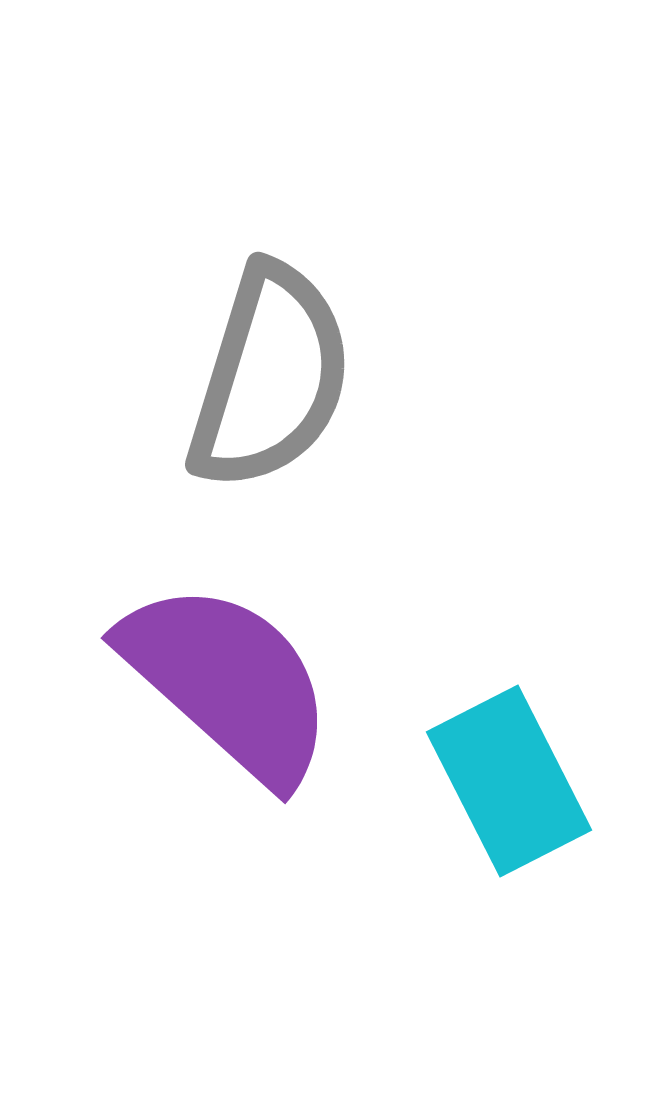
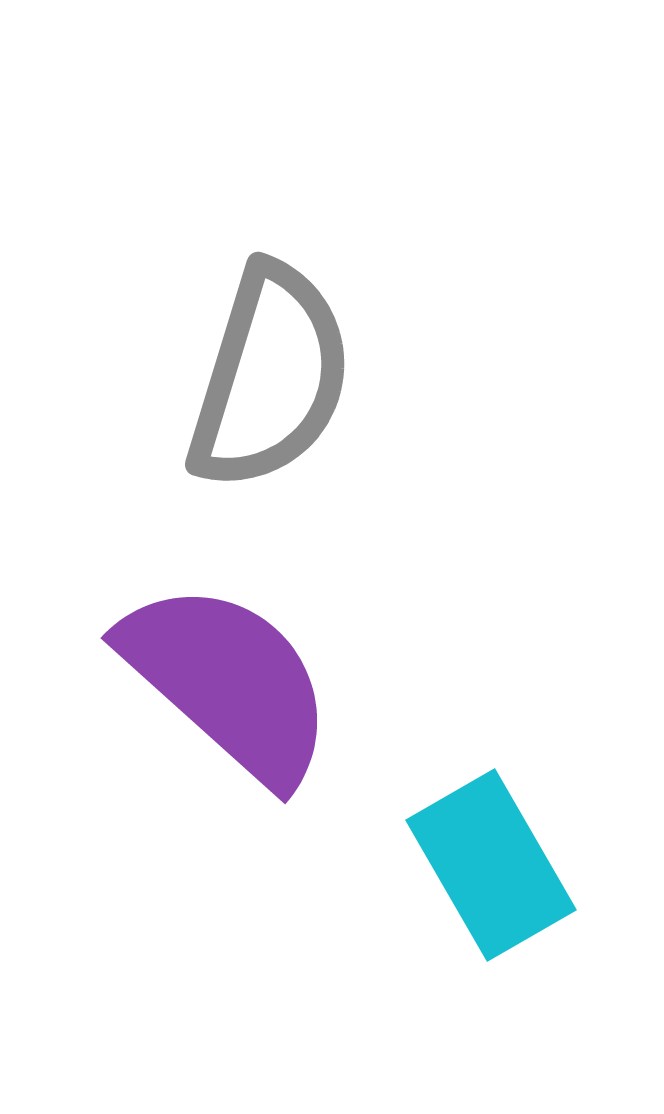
cyan rectangle: moved 18 px left, 84 px down; rotated 3 degrees counterclockwise
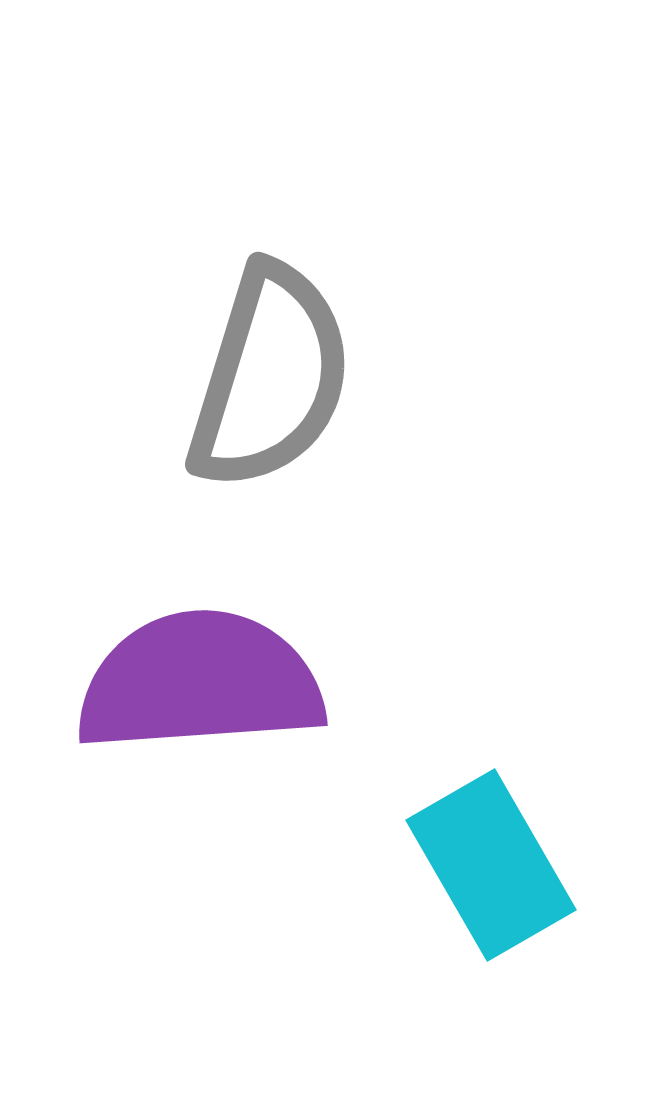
purple semicircle: moved 28 px left; rotated 46 degrees counterclockwise
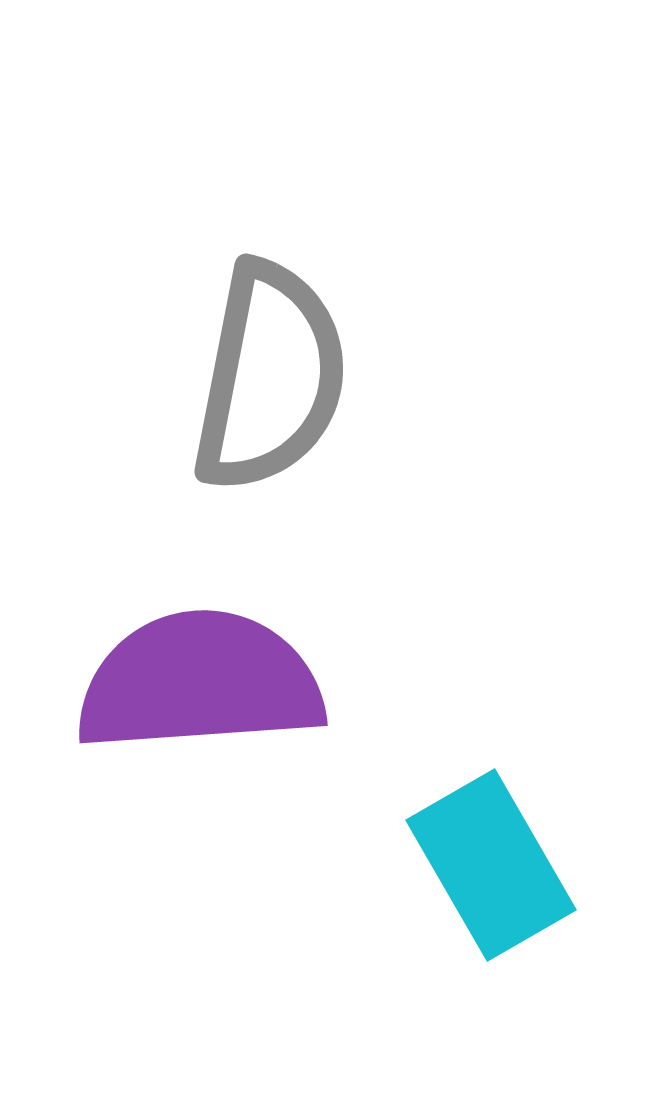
gray semicircle: rotated 6 degrees counterclockwise
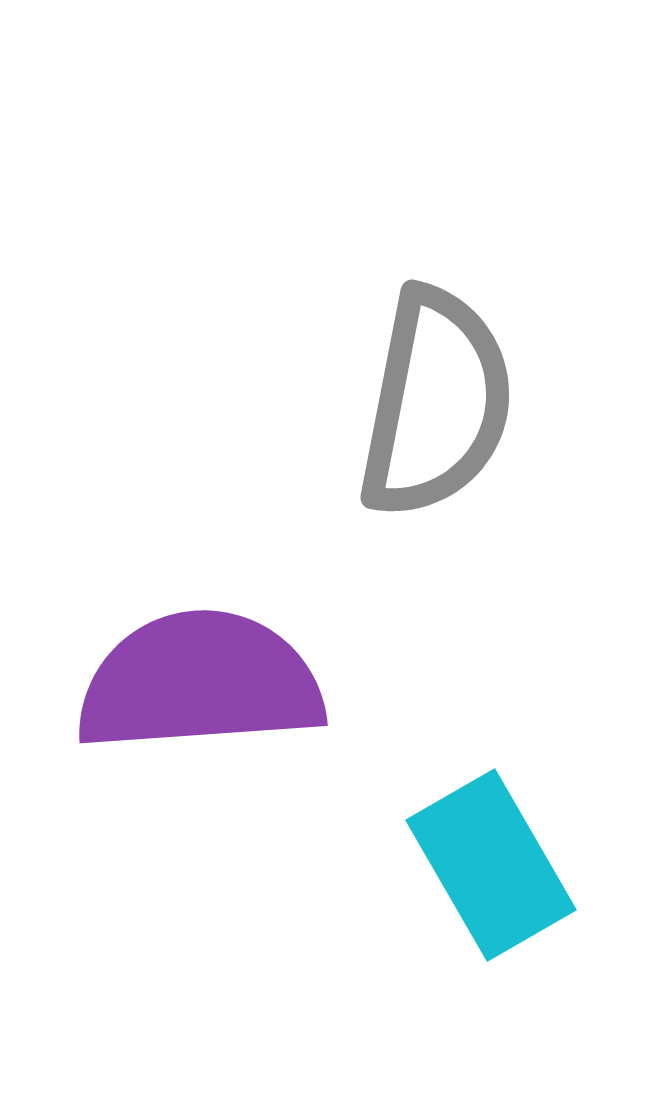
gray semicircle: moved 166 px right, 26 px down
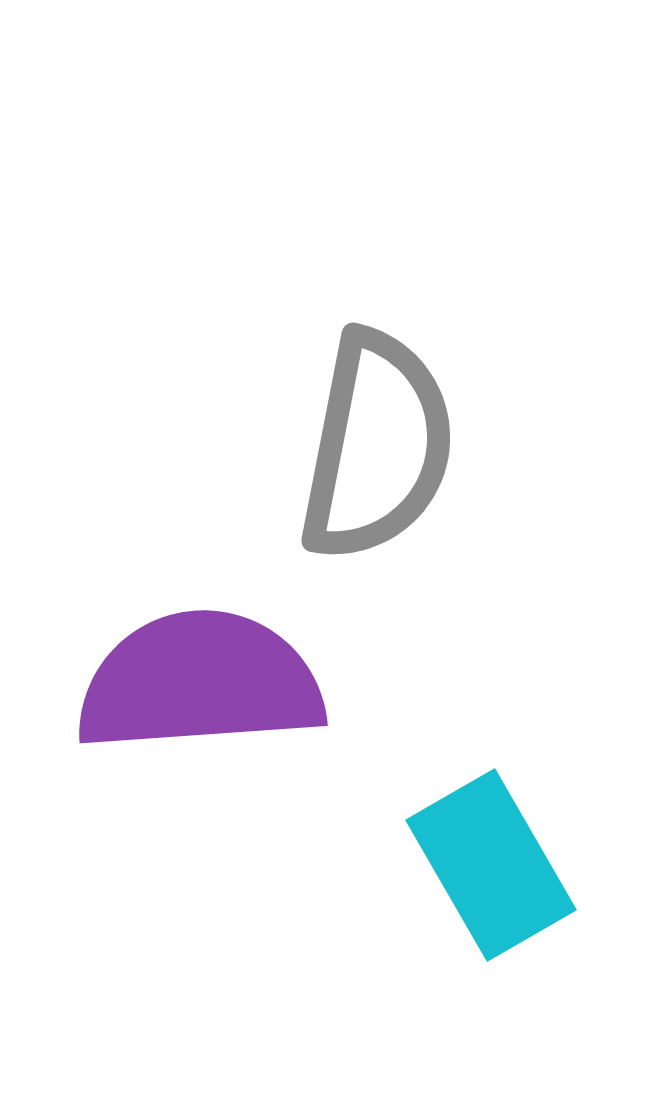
gray semicircle: moved 59 px left, 43 px down
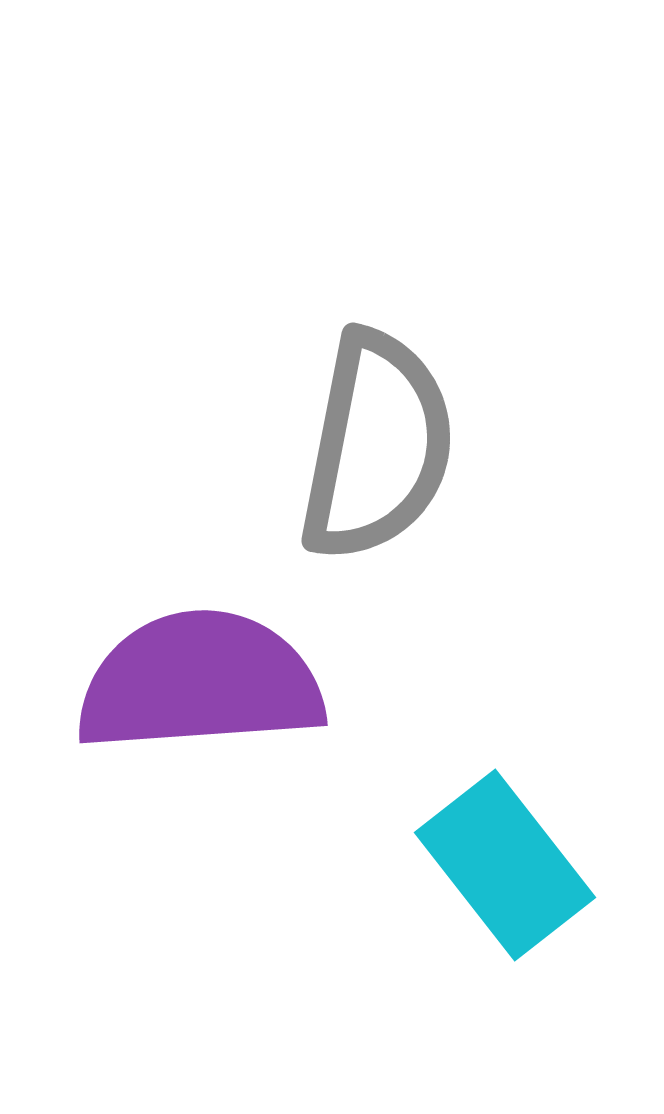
cyan rectangle: moved 14 px right; rotated 8 degrees counterclockwise
